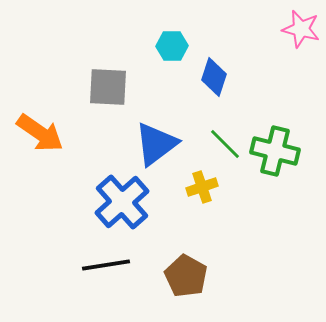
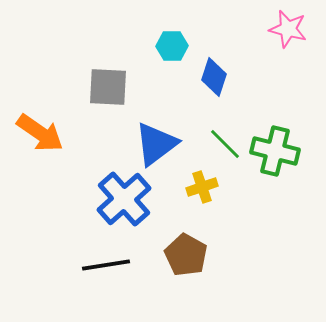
pink star: moved 13 px left
blue cross: moved 2 px right, 3 px up
brown pentagon: moved 21 px up
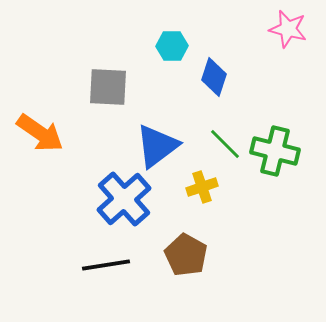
blue triangle: moved 1 px right, 2 px down
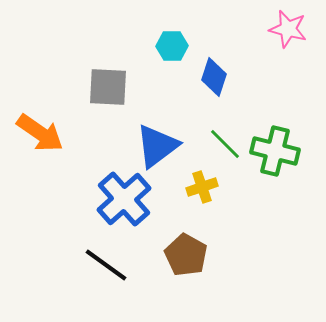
black line: rotated 45 degrees clockwise
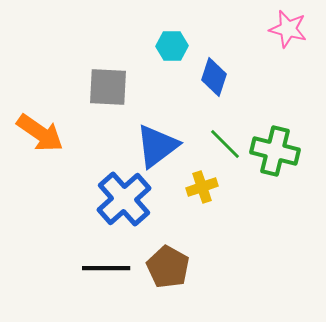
brown pentagon: moved 18 px left, 12 px down
black line: moved 3 px down; rotated 36 degrees counterclockwise
